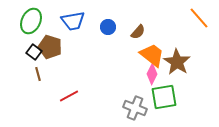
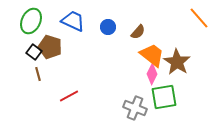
blue trapezoid: rotated 145 degrees counterclockwise
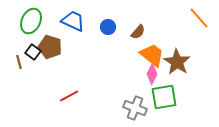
black square: moved 1 px left
brown line: moved 19 px left, 12 px up
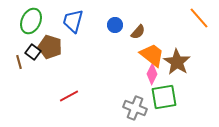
blue trapezoid: rotated 100 degrees counterclockwise
blue circle: moved 7 px right, 2 px up
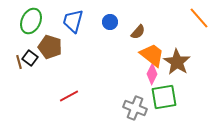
blue circle: moved 5 px left, 3 px up
black square: moved 3 px left, 6 px down
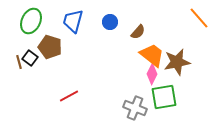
brown star: rotated 28 degrees clockwise
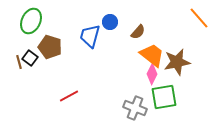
blue trapezoid: moved 17 px right, 15 px down
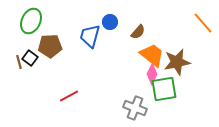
orange line: moved 4 px right, 5 px down
brown pentagon: moved 1 px up; rotated 20 degrees counterclockwise
green square: moved 8 px up
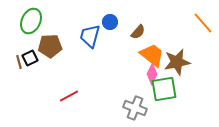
black square: rotated 28 degrees clockwise
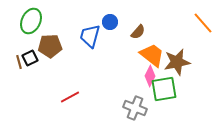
pink diamond: moved 2 px left, 2 px down
red line: moved 1 px right, 1 px down
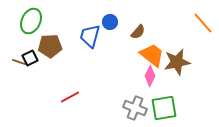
brown line: rotated 56 degrees counterclockwise
green square: moved 19 px down
